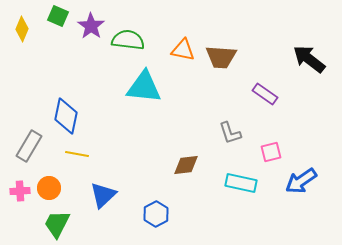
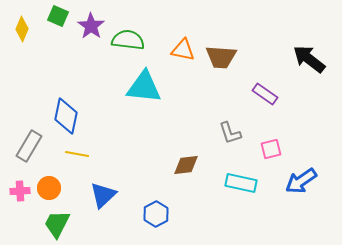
pink square: moved 3 px up
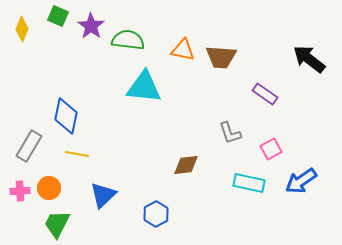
pink square: rotated 15 degrees counterclockwise
cyan rectangle: moved 8 px right
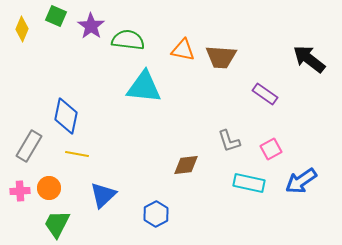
green square: moved 2 px left
gray L-shape: moved 1 px left, 8 px down
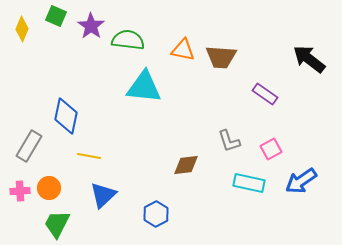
yellow line: moved 12 px right, 2 px down
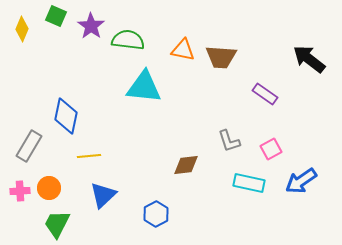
yellow line: rotated 15 degrees counterclockwise
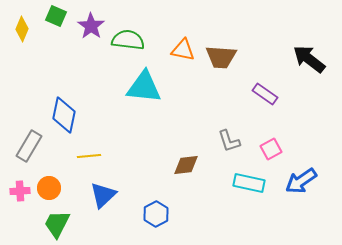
blue diamond: moved 2 px left, 1 px up
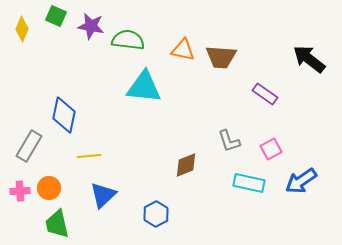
purple star: rotated 24 degrees counterclockwise
brown diamond: rotated 16 degrees counterclockwise
green trapezoid: rotated 40 degrees counterclockwise
